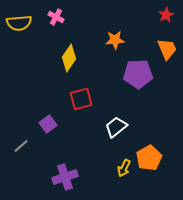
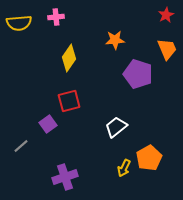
pink cross: rotated 35 degrees counterclockwise
purple pentagon: rotated 20 degrees clockwise
red square: moved 12 px left, 2 px down
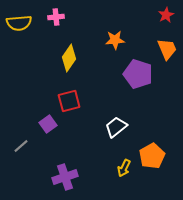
orange pentagon: moved 3 px right, 2 px up
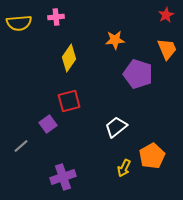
purple cross: moved 2 px left
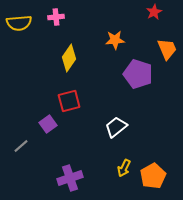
red star: moved 12 px left, 3 px up
orange pentagon: moved 1 px right, 20 px down
purple cross: moved 7 px right, 1 px down
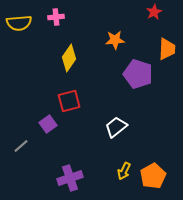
orange trapezoid: rotated 25 degrees clockwise
yellow arrow: moved 3 px down
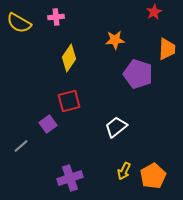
yellow semicircle: rotated 35 degrees clockwise
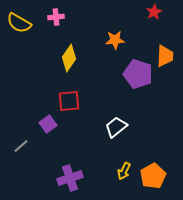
orange trapezoid: moved 2 px left, 7 px down
red square: rotated 10 degrees clockwise
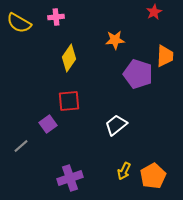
white trapezoid: moved 2 px up
